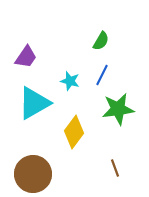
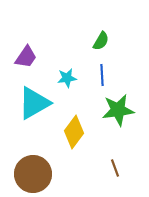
blue line: rotated 30 degrees counterclockwise
cyan star: moved 3 px left, 3 px up; rotated 24 degrees counterclockwise
green star: moved 1 px down
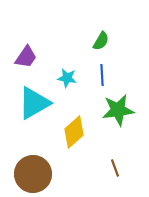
cyan star: rotated 18 degrees clockwise
yellow diamond: rotated 12 degrees clockwise
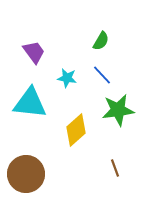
purple trapezoid: moved 8 px right, 5 px up; rotated 70 degrees counterclockwise
blue line: rotated 40 degrees counterclockwise
cyan triangle: moved 4 px left; rotated 36 degrees clockwise
yellow diamond: moved 2 px right, 2 px up
brown circle: moved 7 px left
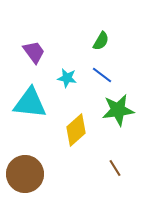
blue line: rotated 10 degrees counterclockwise
brown line: rotated 12 degrees counterclockwise
brown circle: moved 1 px left
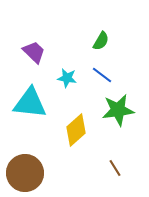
purple trapezoid: rotated 10 degrees counterclockwise
brown circle: moved 1 px up
